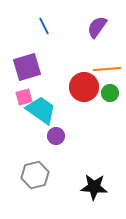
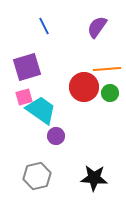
gray hexagon: moved 2 px right, 1 px down
black star: moved 9 px up
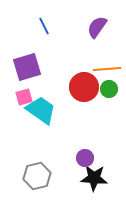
green circle: moved 1 px left, 4 px up
purple circle: moved 29 px right, 22 px down
